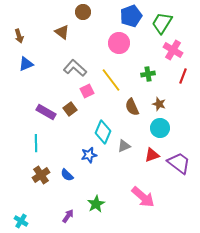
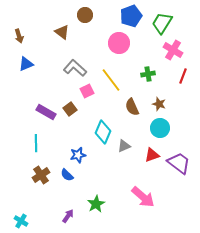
brown circle: moved 2 px right, 3 px down
blue star: moved 11 px left
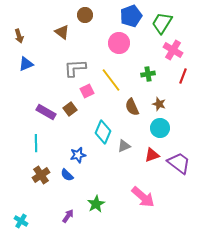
gray L-shape: rotated 45 degrees counterclockwise
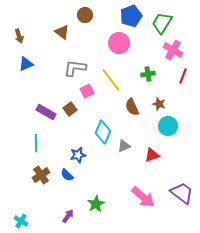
gray L-shape: rotated 10 degrees clockwise
cyan circle: moved 8 px right, 2 px up
purple trapezoid: moved 3 px right, 30 px down
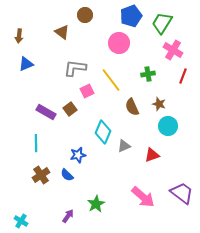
brown arrow: rotated 24 degrees clockwise
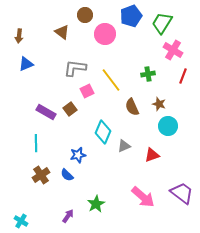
pink circle: moved 14 px left, 9 px up
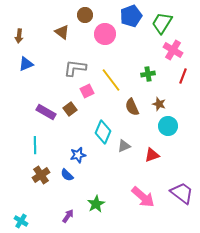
cyan line: moved 1 px left, 2 px down
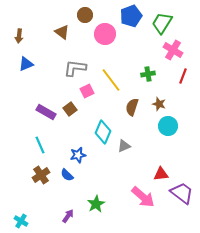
brown semicircle: rotated 42 degrees clockwise
cyan line: moved 5 px right; rotated 24 degrees counterclockwise
red triangle: moved 9 px right, 19 px down; rotated 14 degrees clockwise
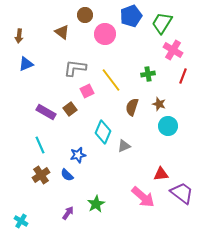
purple arrow: moved 3 px up
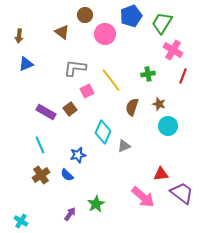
purple arrow: moved 2 px right, 1 px down
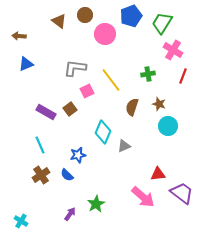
brown triangle: moved 3 px left, 11 px up
brown arrow: rotated 88 degrees clockwise
red triangle: moved 3 px left
